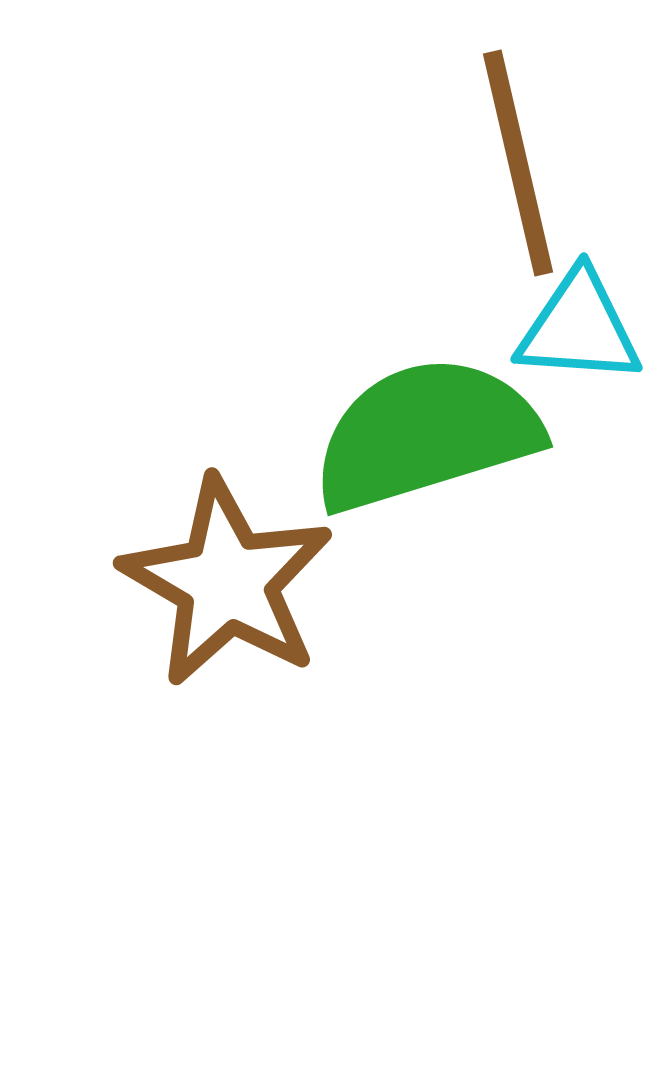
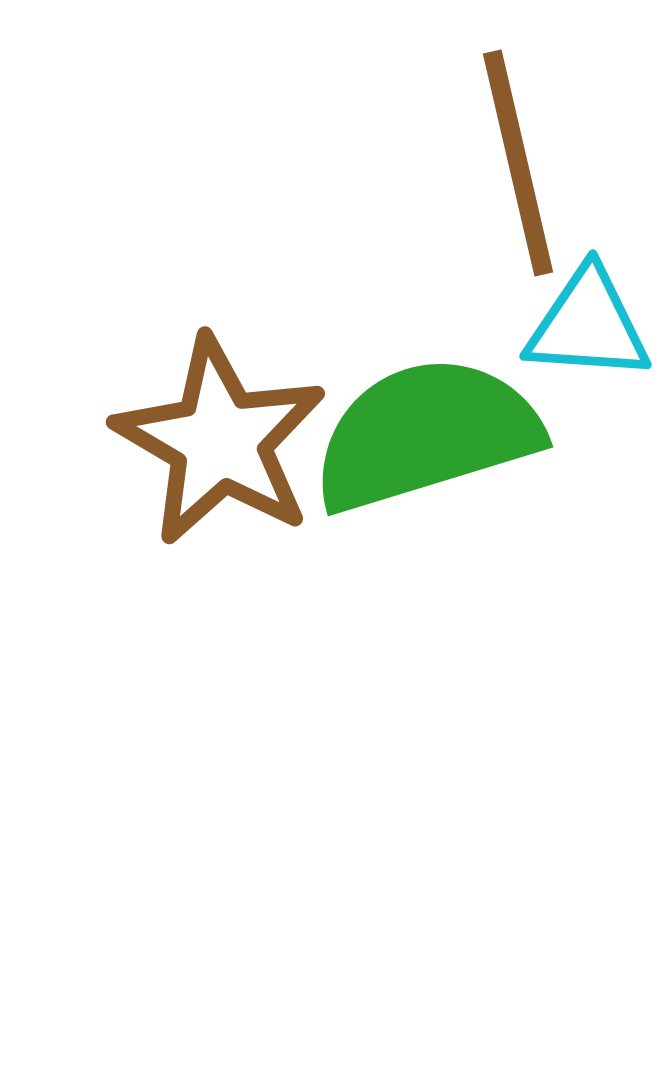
cyan triangle: moved 9 px right, 3 px up
brown star: moved 7 px left, 141 px up
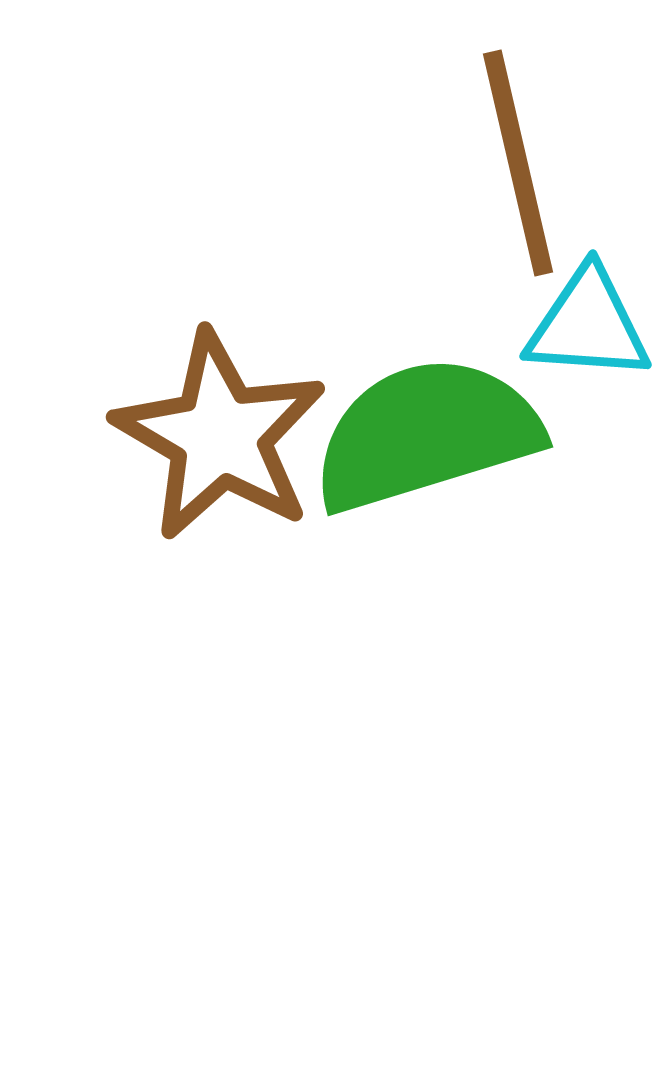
brown star: moved 5 px up
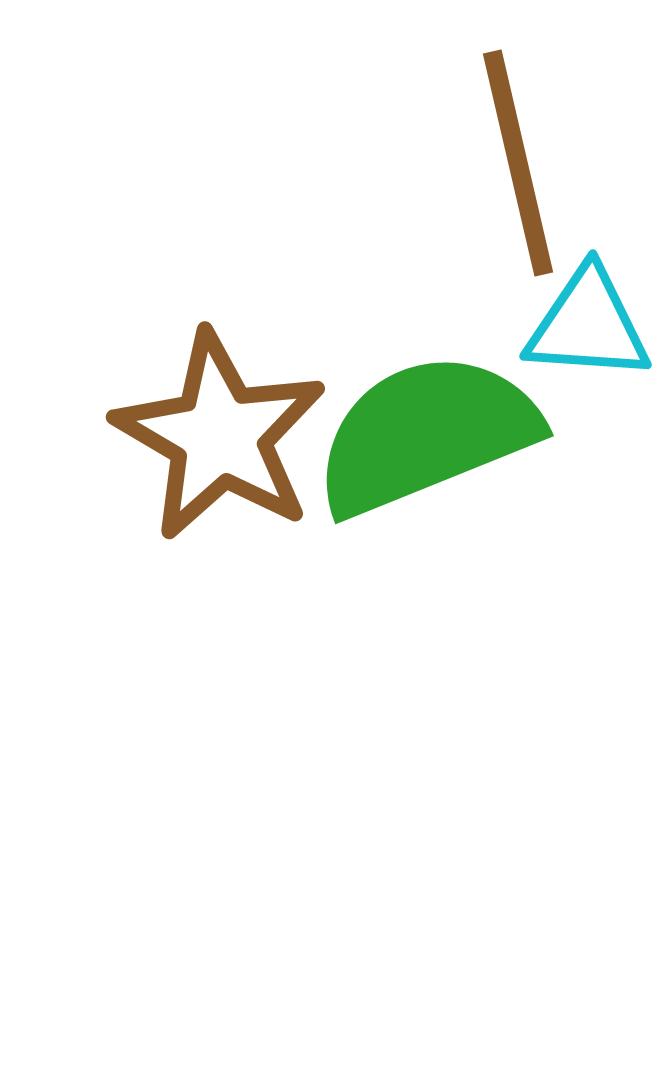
green semicircle: rotated 5 degrees counterclockwise
